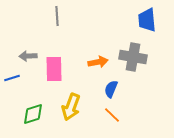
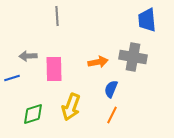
orange line: rotated 72 degrees clockwise
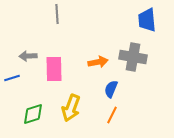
gray line: moved 2 px up
yellow arrow: moved 1 px down
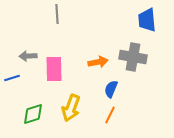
orange line: moved 2 px left
